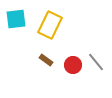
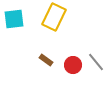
cyan square: moved 2 px left
yellow rectangle: moved 4 px right, 8 px up
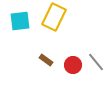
cyan square: moved 6 px right, 2 px down
